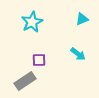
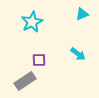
cyan triangle: moved 5 px up
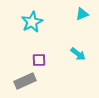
gray rectangle: rotated 10 degrees clockwise
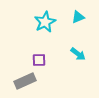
cyan triangle: moved 4 px left, 3 px down
cyan star: moved 13 px right
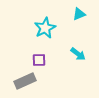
cyan triangle: moved 1 px right, 3 px up
cyan star: moved 6 px down
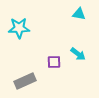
cyan triangle: rotated 32 degrees clockwise
cyan star: moved 26 px left; rotated 25 degrees clockwise
purple square: moved 15 px right, 2 px down
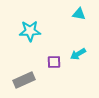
cyan star: moved 11 px right, 3 px down
cyan arrow: rotated 112 degrees clockwise
gray rectangle: moved 1 px left, 1 px up
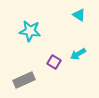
cyan triangle: moved 1 px down; rotated 24 degrees clockwise
cyan star: rotated 10 degrees clockwise
purple square: rotated 32 degrees clockwise
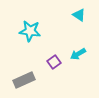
purple square: rotated 24 degrees clockwise
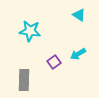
gray rectangle: rotated 65 degrees counterclockwise
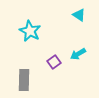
cyan star: rotated 20 degrees clockwise
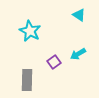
gray rectangle: moved 3 px right
